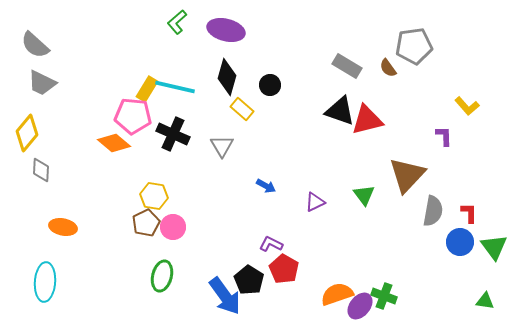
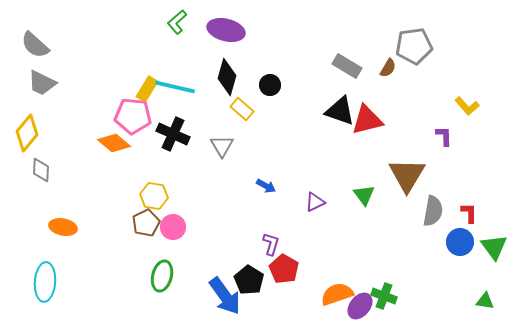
brown semicircle at (388, 68): rotated 114 degrees counterclockwise
brown triangle at (407, 175): rotated 12 degrees counterclockwise
purple L-shape at (271, 244): rotated 80 degrees clockwise
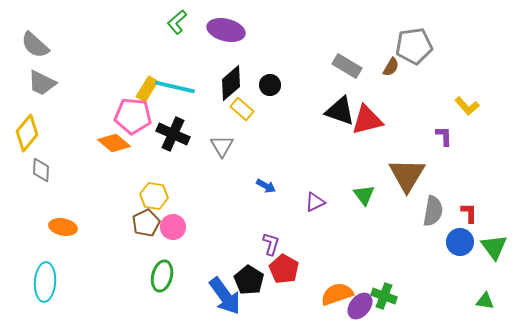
brown semicircle at (388, 68): moved 3 px right, 1 px up
black diamond at (227, 77): moved 4 px right, 6 px down; rotated 33 degrees clockwise
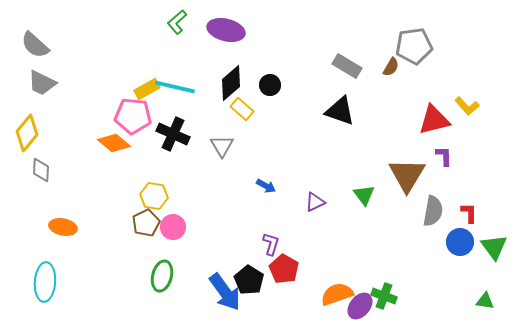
yellow rectangle at (147, 89): rotated 30 degrees clockwise
red triangle at (367, 120): moved 67 px right
purple L-shape at (444, 136): moved 20 px down
blue arrow at (225, 296): moved 4 px up
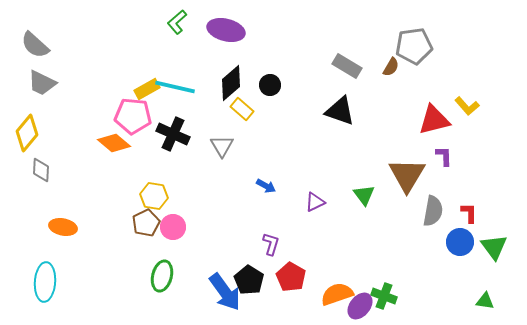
red pentagon at (284, 269): moved 7 px right, 8 px down
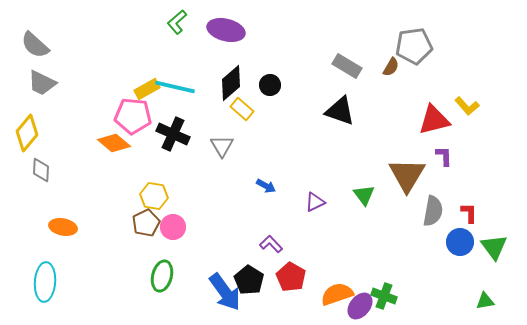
purple L-shape at (271, 244): rotated 60 degrees counterclockwise
green triangle at (485, 301): rotated 18 degrees counterclockwise
